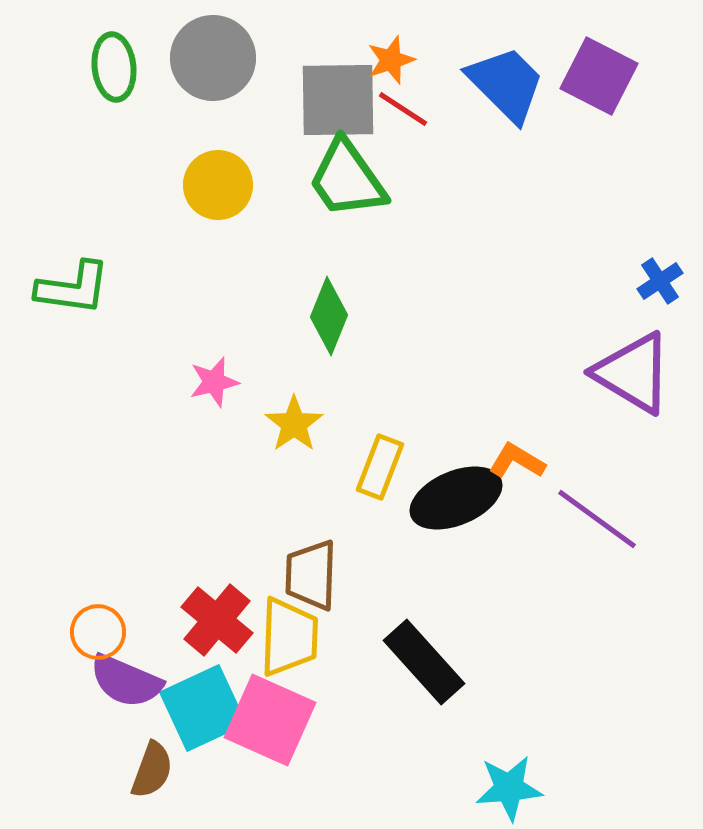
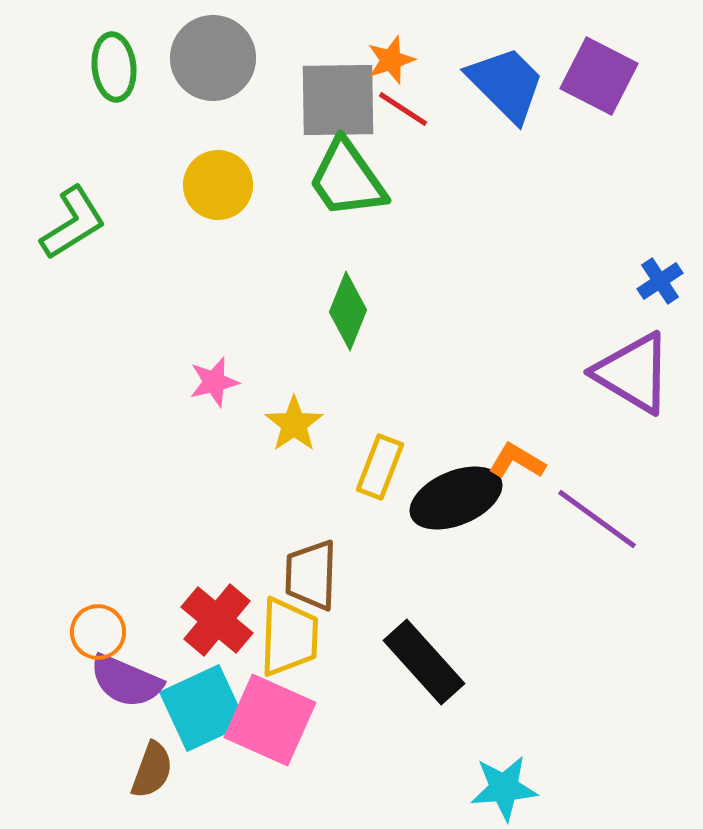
green L-shape: moved 65 px up; rotated 40 degrees counterclockwise
green diamond: moved 19 px right, 5 px up
cyan star: moved 5 px left
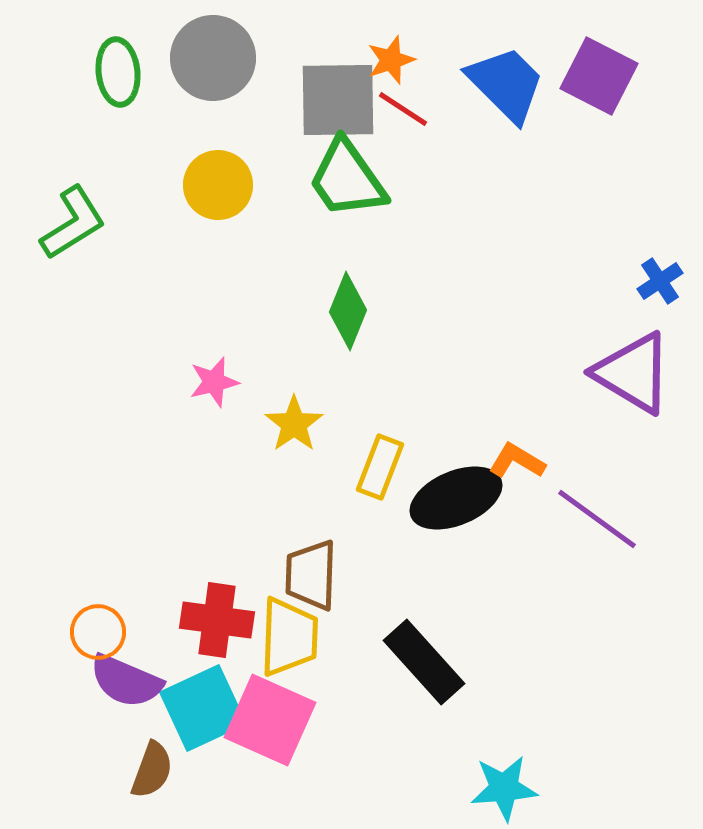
green ellipse: moved 4 px right, 5 px down
red cross: rotated 32 degrees counterclockwise
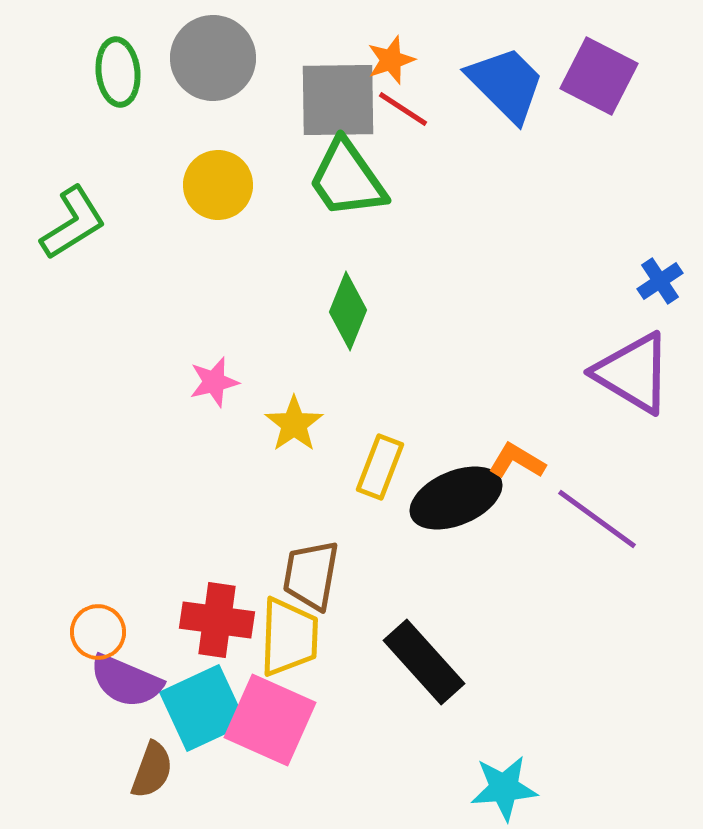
brown trapezoid: rotated 8 degrees clockwise
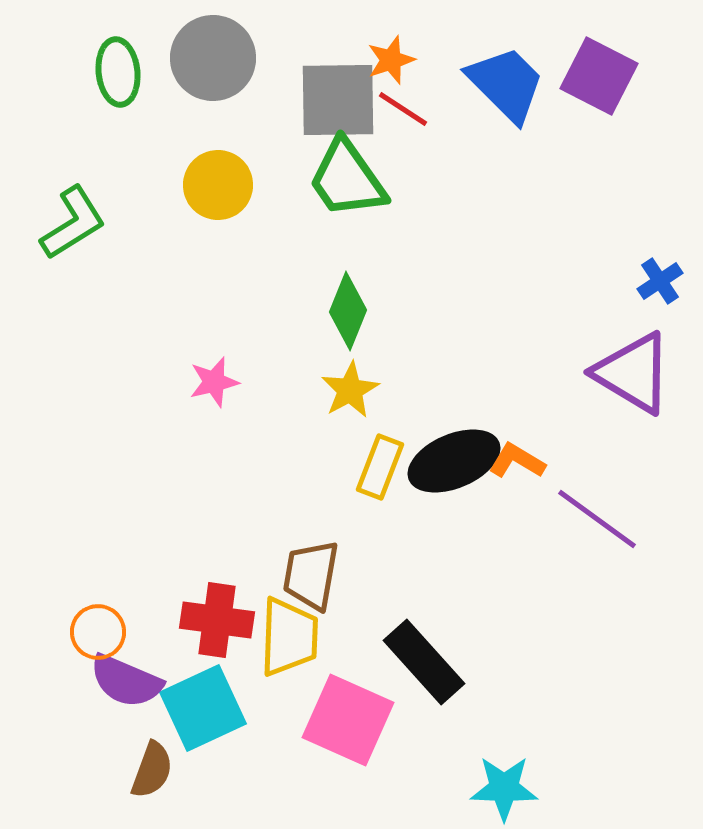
yellow star: moved 56 px right, 34 px up; rotated 6 degrees clockwise
black ellipse: moved 2 px left, 37 px up
pink square: moved 78 px right
cyan star: rotated 6 degrees clockwise
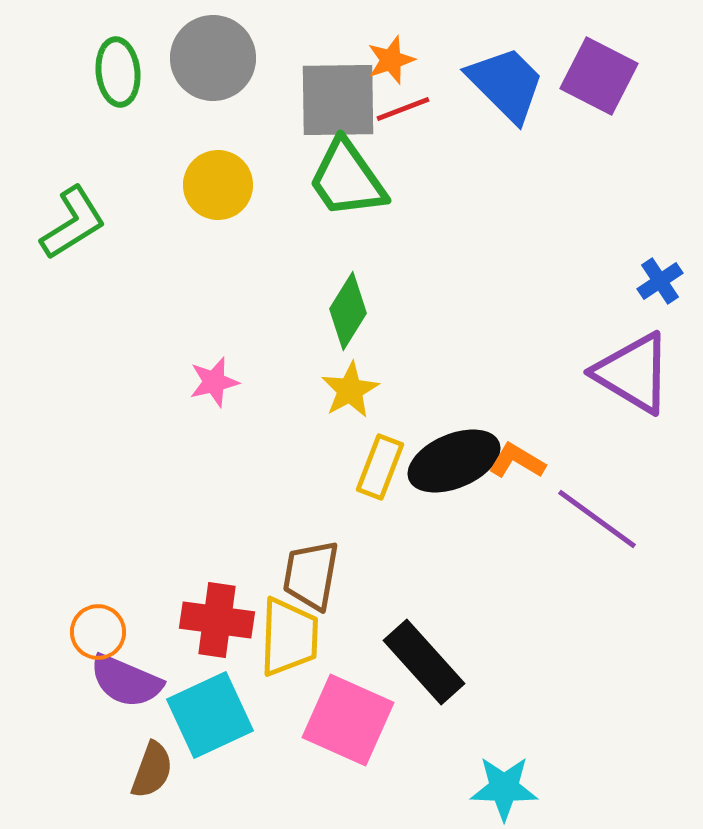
red line: rotated 54 degrees counterclockwise
green diamond: rotated 10 degrees clockwise
cyan square: moved 7 px right, 7 px down
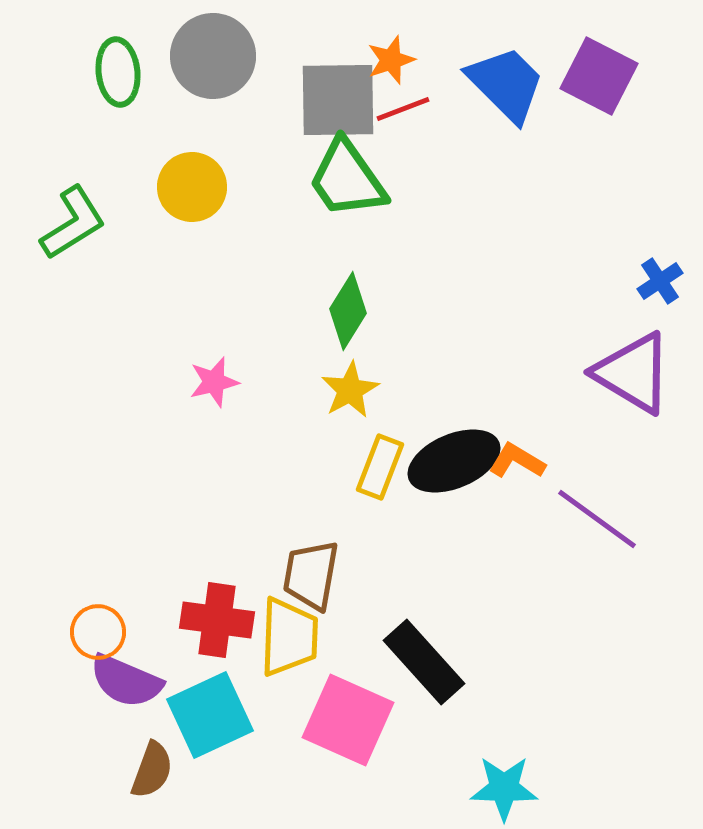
gray circle: moved 2 px up
yellow circle: moved 26 px left, 2 px down
